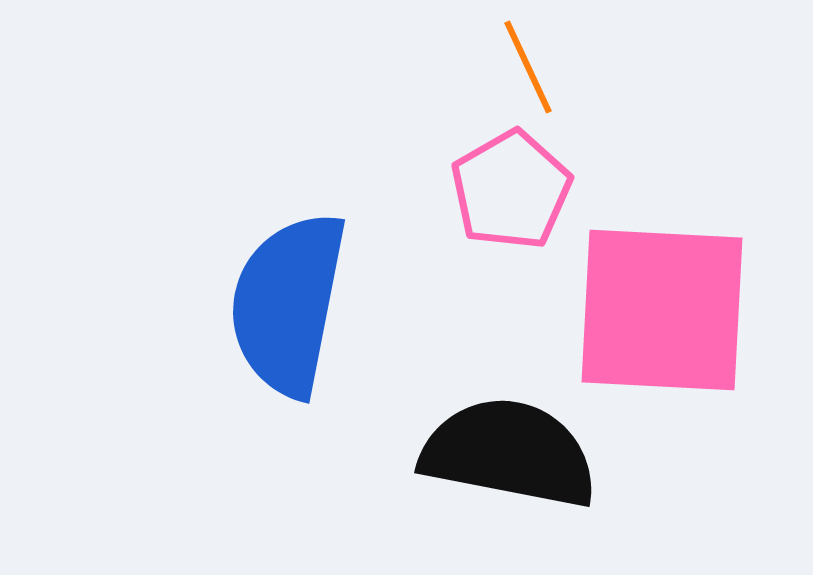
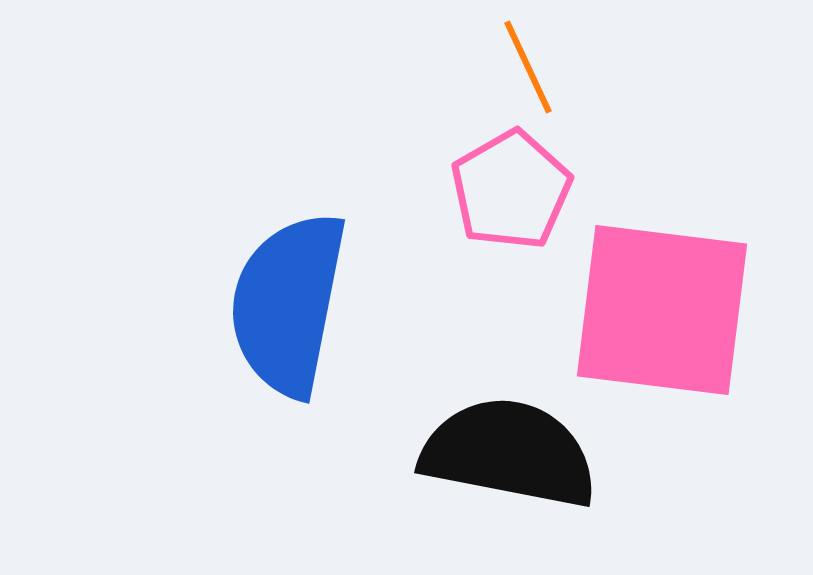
pink square: rotated 4 degrees clockwise
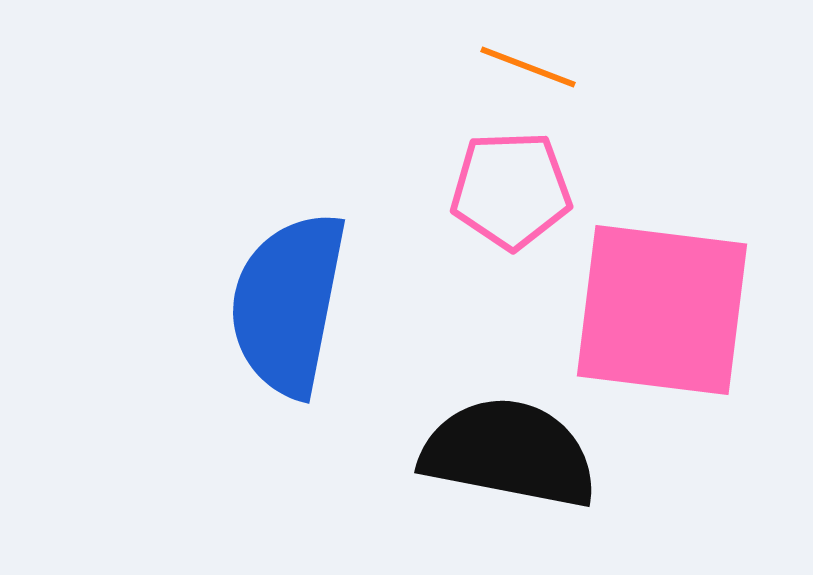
orange line: rotated 44 degrees counterclockwise
pink pentagon: rotated 28 degrees clockwise
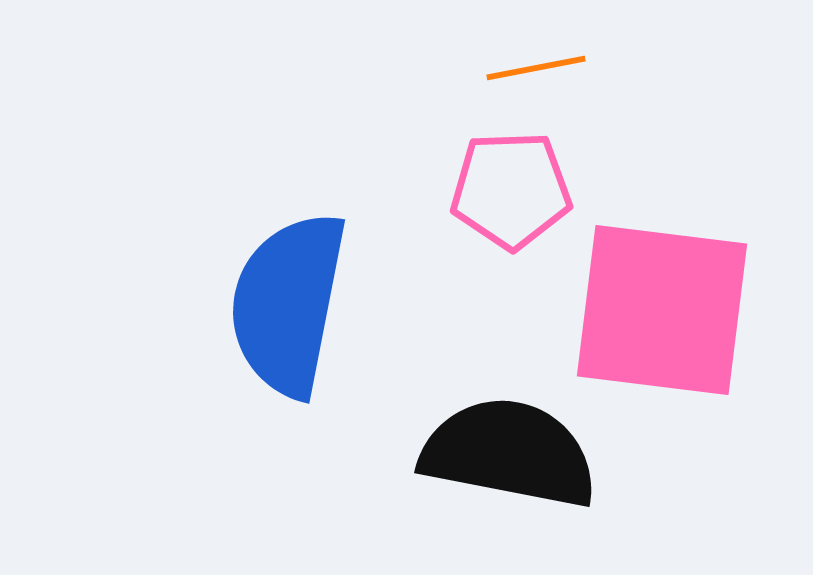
orange line: moved 8 px right, 1 px down; rotated 32 degrees counterclockwise
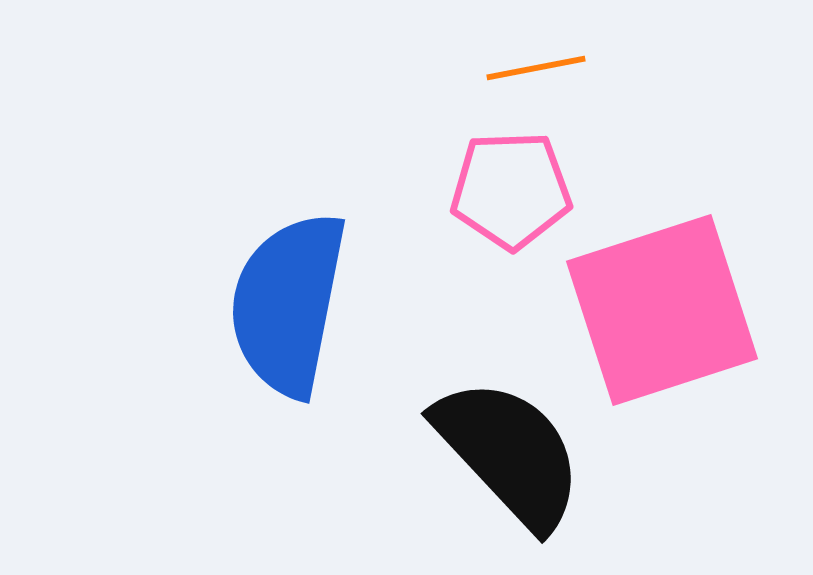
pink square: rotated 25 degrees counterclockwise
black semicircle: rotated 36 degrees clockwise
